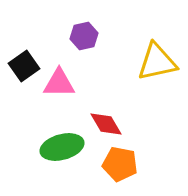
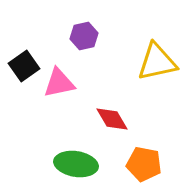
pink triangle: rotated 12 degrees counterclockwise
red diamond: moved 6 px right, 5 px up
green ellipse: moved 14 px right, 17 px down; rotated 24 degrees clockwise
orange pentagon: moved 24 px right
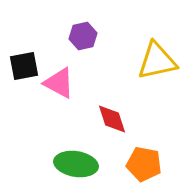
purple hexagon: moved 1 px left
yellow triangle: moved 1 px up
black square: rotated 24 degrees clockwise
pink triangle: rotated 40 degrees clockwise
red diamond: rotated 12 degrees clockwise
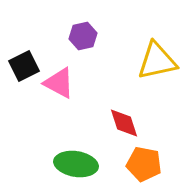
black square: rotated 16 degrees counterclockwise
red diamond: moved 12 px right, 4 px down
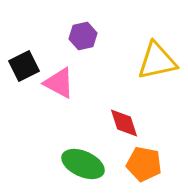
green ellipse: moved 7 px right; rotated 15 degrees clockwise
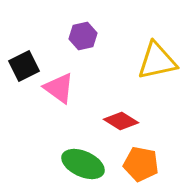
pink triangle: moved 5 px down; rotated 8 degrees clockwise
red diamond: moved 3 px left, 2 px up; rotated 40 degrees counterclockwise
orange pentagon: moved 3 px left
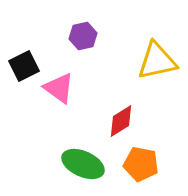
red diamond: rotated 64 degrees counterclockwise
